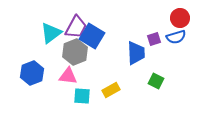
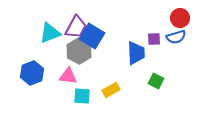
cyan triangle: moved 1 px left; rotated 15 degrees clockwise
purple square: rotated 16 degrees clockwise
gray hexagon: moved 4 px right, 1 px up; rotated 10 degrees counterclockwise
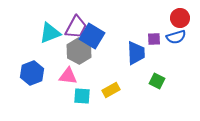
green square: moved 1 px right
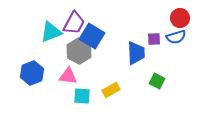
purple trapezoid: moved 2 px left, 4 px up
cyan triangle: moved 1 px right, 1 px up
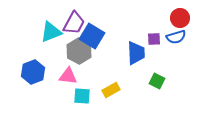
blue hexagon: moved 1 px right, 1 px up
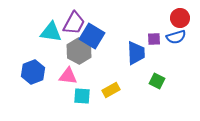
cyan triangle: rotated 30 degrees clockwise
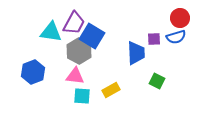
pink triangle: moved 7 px right
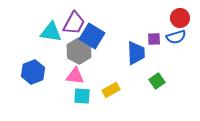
green square: rotated 28 degrees clockwise
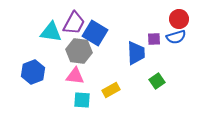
red circle: moved 1 px left, 1 px down
blue square: moved 3 px right, 3 px up
gray hexagon: rotated 20 degrees counterclockwise
cyan square: moved 4 px down
